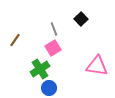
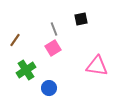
black square: rotated 32 degrees clockwise
green cross: moved 14 px left, 1 px down
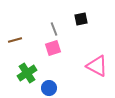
brown line: rotated 40 degrees clockwise
pink square: rotated 14 degrees clockwise
pink triangle: rotated 20 degrees clockwise
green cross: moved 1 px right, 3 px down
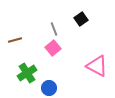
black square: rotated 24 degrees counterclockwise
pink square: rotated 21 degrees counterclockwise
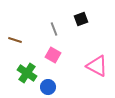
black square: rotated 16 degrees clockwise
brown line: rotated 32 degrees clockwise
pink square: moved 7 px down; rotated 21 degrees counterclockwise
green cross: rotated 24 degrees counterclockwise
blue circle: moved 1 px left, 1 px up
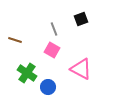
pink square: moved 1 px left, 5 px up
pink triangle: moved 16 px left, 3 px down
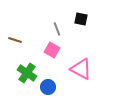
black square: rotated 32 degrees clockwise
gray line: moved 3 px right
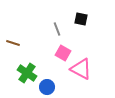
brown line: moved 2 px left, 3 px down
pink square: moved 11 px right, 3 px down
blue circle: moved 1 px left
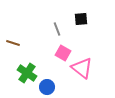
black square: rotated 16 degrees counterclockwise
pink triangle: moved 1 px right, 1 px up; rotated 10 degrees clockwise
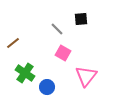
gray line: rotated 24 degrees counterclockwise
brown line: rotated 56 degrees counterclockwise
pink triangle: moved 4 px right, 8 px down; rotated 30 degrees clockwise
green cross: moved 2 px left
